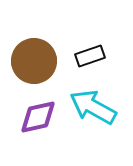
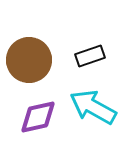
brown circle: moved 5 px left, 1 px up
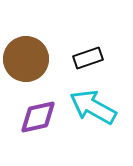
black rectangle: moved 2 px left, 2 px down
brown circle: moved 3 px left, 1 px up
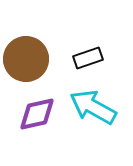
purple diamond: moved 1 px left, 3 px up
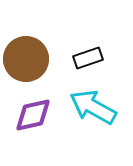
purple diamond: moved 4 px left, 1 px down
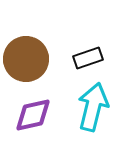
cyan arrow: rotated 75 degrees clockwise
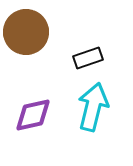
brown circle: moved 27 px up
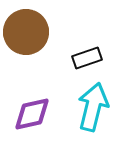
black rectangle: moved 1 px left
purple diamond: moved 1 px left, 1 px up
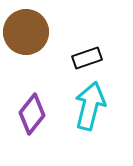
cyan arrow: moved 3 px left, 1 px up
purple diamond: rotated 39 degrees counterclockwise
